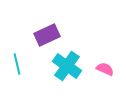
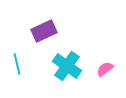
purple rectangle: moved 3 px left, 4 px up
pink semicircle: rotated 60 degrees counterclockwise
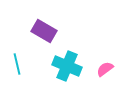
purple rectangle: rotated 55 degrees clockwise
cyan cross: rotated 12 degrees counterclockwise
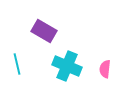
pink semicircle: rotated 48 degrees counterclockwise
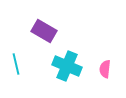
cyan line: moved 1 px left
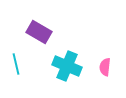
purple rectangle: moved 5 px left, 1 px down
pink semicircle: moved 2 px up
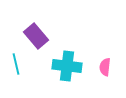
purple rectangle: moved 3 px left, 4 px down; rotated 20 degrees clockwise
cyan cross: rotated 16 degrees counterclockwise
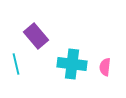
cyan cross: moved 5 px right, 2 px up
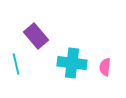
cyan cross: moved 1 px up
